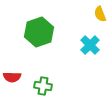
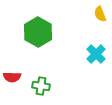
green hexagon: moved 1 px left; rotated 12 degrees counterclockwise
cyan cross: moved 6 px right, 9 px down
green cross: moved 2 px left
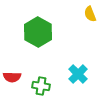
yellow semicircle: moved 10 px left
cyan cross: moved 18 px left, 20 px down
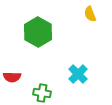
green cross: moved 1 px right, 7 px down
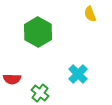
red semicircle: moved 2 px down
green cross: moved 2 px left; rotated 30 degrees clockwise
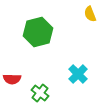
green hexagon: rotated 16 degrees clockwise
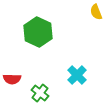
yellow semicircle: moved 6 px right, 2 px up
green hexagon: rotated 20 degrees counterclockwise
cyan cross: moved 1 px left, 1 px down
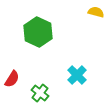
yellow semicircle: rotated 126 degrees clockwise
red semicircle: rotated 60 degrees counterclockwise
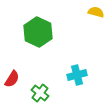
cyan cross: rotated 30 degrees clockwise
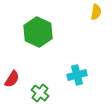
yellow semicircle: rotated 84 degrees clockwise
